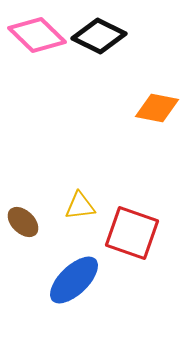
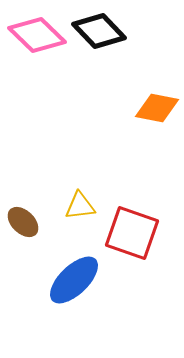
black diamond: moved 5 px up; rotated 20 degrees clockwise
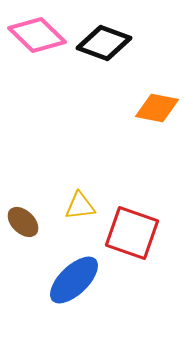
black diamond: moved 5 px right, 12 px down; rotated 26 degrees counterclockwise
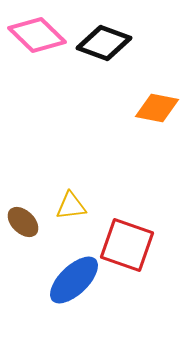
yellow triangle: moved 9 px left
red square: moved 5 px left, 12 px down
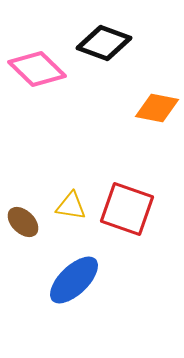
pink diamond: moved 34 px down
yellow triangle: rotated 16 degrees clockwise
red square: moved 36 px up
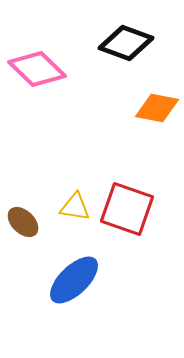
black diamond: moved 22 px right
yellow triangle: moved 4 px right, 1 px down
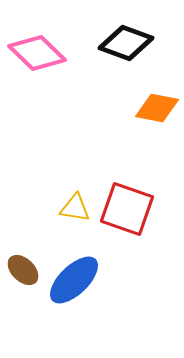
pink diamond: moved 16 px up
yellow triangle: moved 1 px down
brown ellipse: moved 48 px down
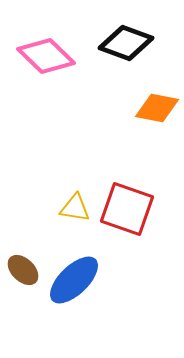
pink diamond: moved 9 px right, 3 px down
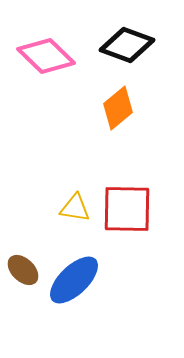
black diamond: moved 1 px right, 2 px down
orange diamond: moved 39 px left; rotated 51 degrees counterclockwise
red square: rotated 18 degrees counterclockwise
